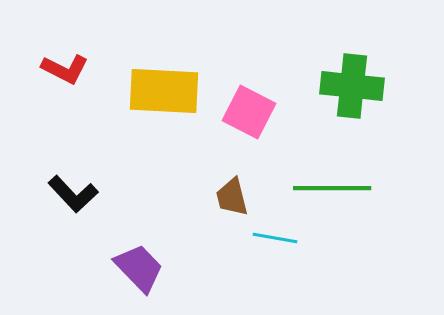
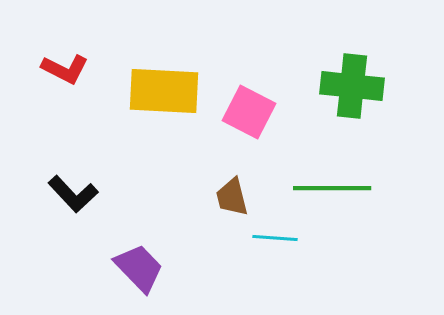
cyan line: rotated 6 degrees counterclockwise
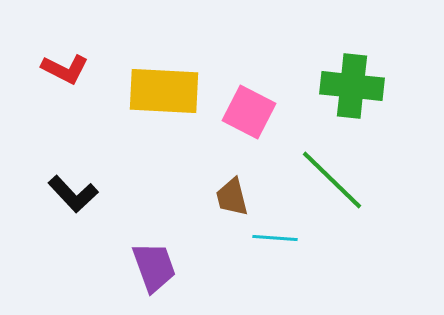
green line: moved 8 px up; rotated 44 degrees clockwise
purple trapezoid: moved 15 px right, 1 px up; rotated 24 degrees clockwise
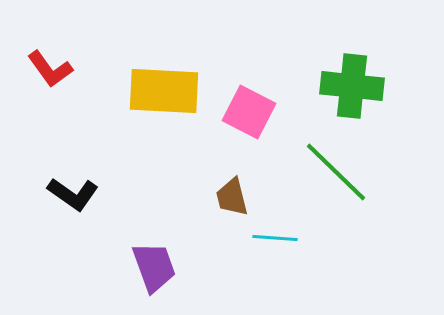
red L-shape: moved 15 px left; rotated 27 degrees clockwise
green line: moved 4 px right, 8 px up
black L-shape: rotated 12 degrees counterclockwise
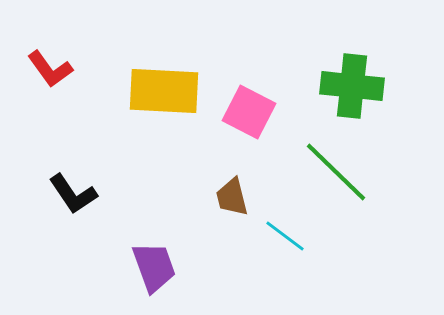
black L-shape: rotated 21 degrees clockwise
cyan line: moved 10 px right, 2 px up; rotated 33 degrees clockwise
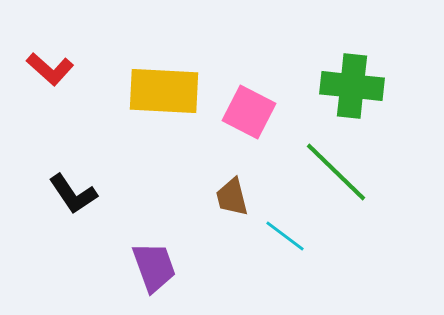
red L-shape: rotated 12 degrees counterclockwise
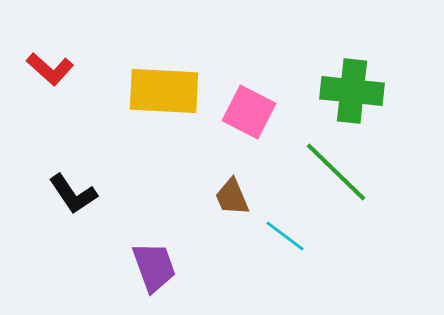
green cross: moved 5 px down
brown trapezoid: rotated 9 degrees counterclockwise
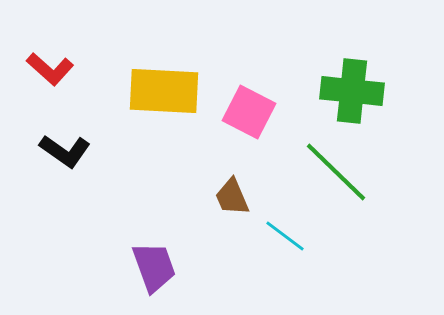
black L-shape: moved 8 px left, 43 px up; rotated 21 degrees counterclockwise
